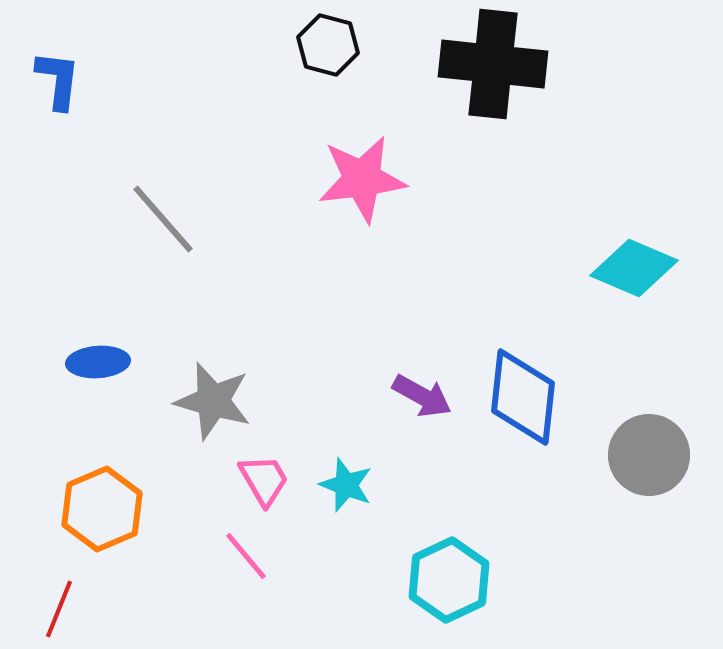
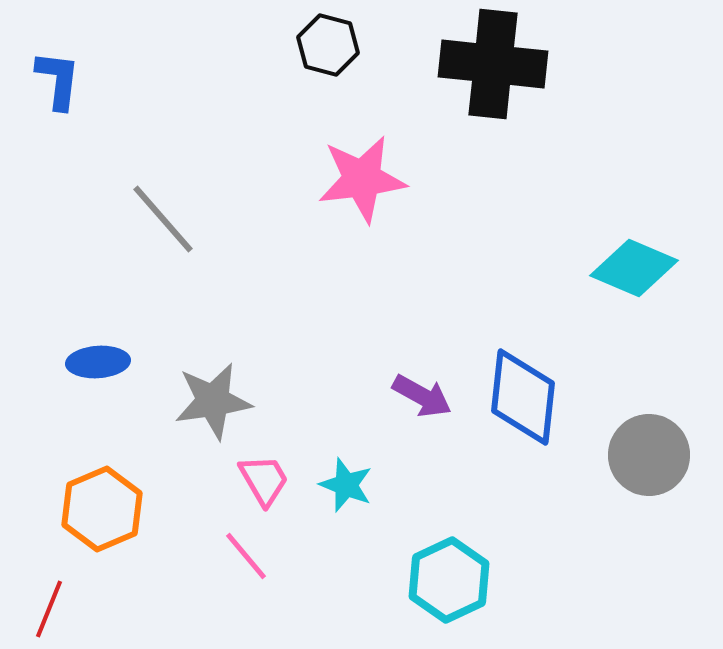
gray star: rotated 24 degrees counterclockwise
red line: moved 10 px left
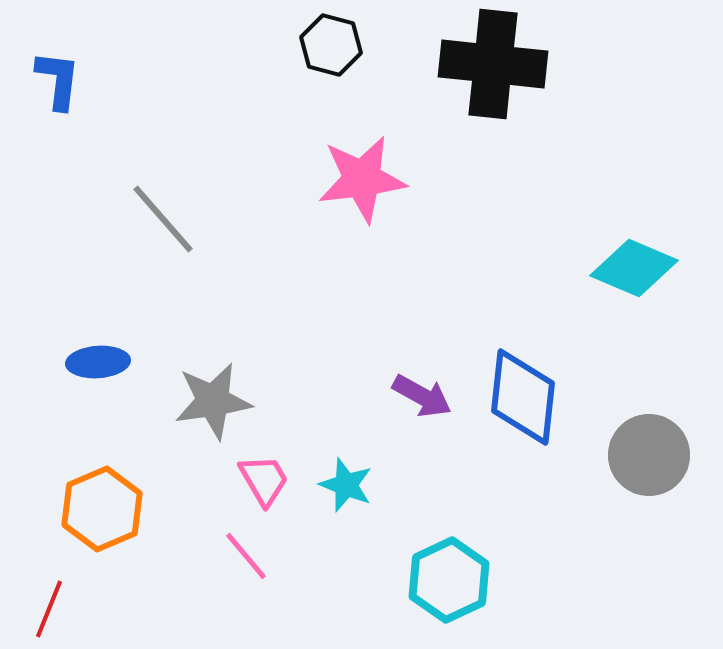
black hexagon: moved 3 px right
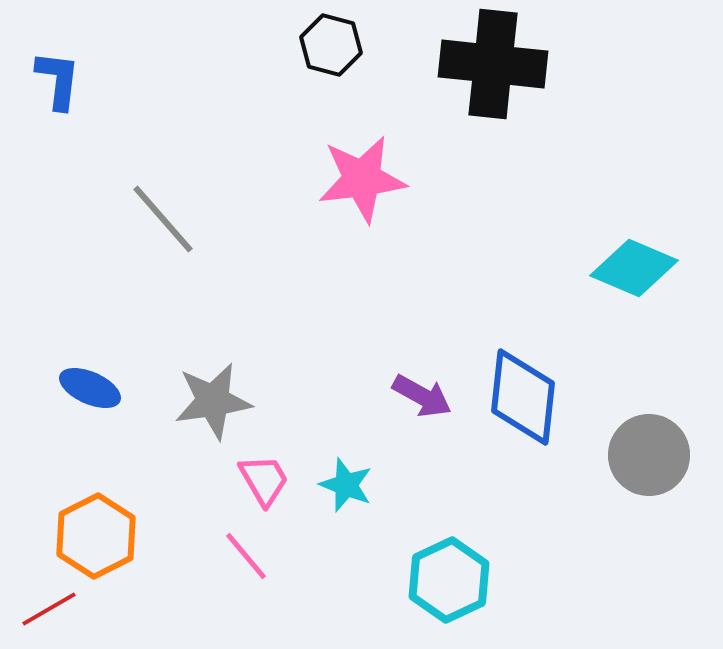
blue ellipse: moved 8 px left, 26 px down; rotated 28 degrees clockwise
orange hexagon: moved 6 px left, 27 px down; rotated 4 degrees counterclockwise
red line: rotated 38 degrees clockwise
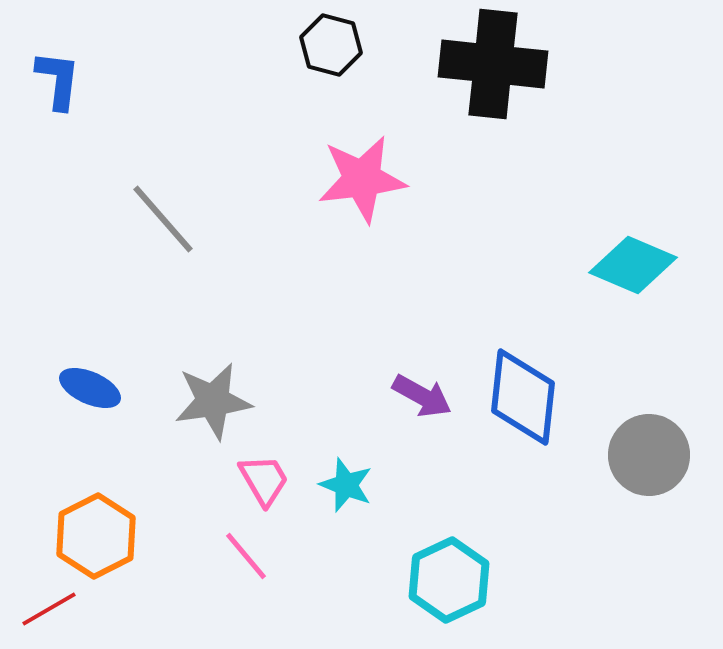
cyan diamond: moved 1 px left, 3 px up
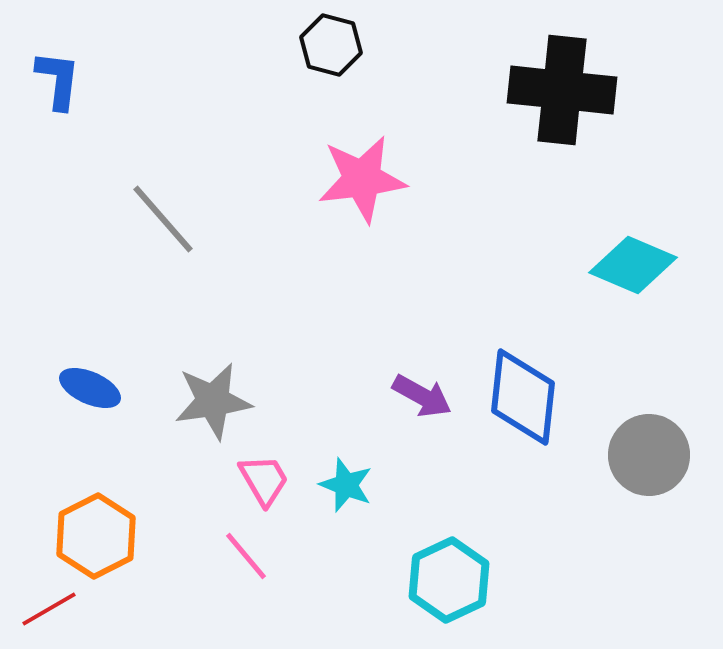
black cross: moved 69 px right, 26 px down
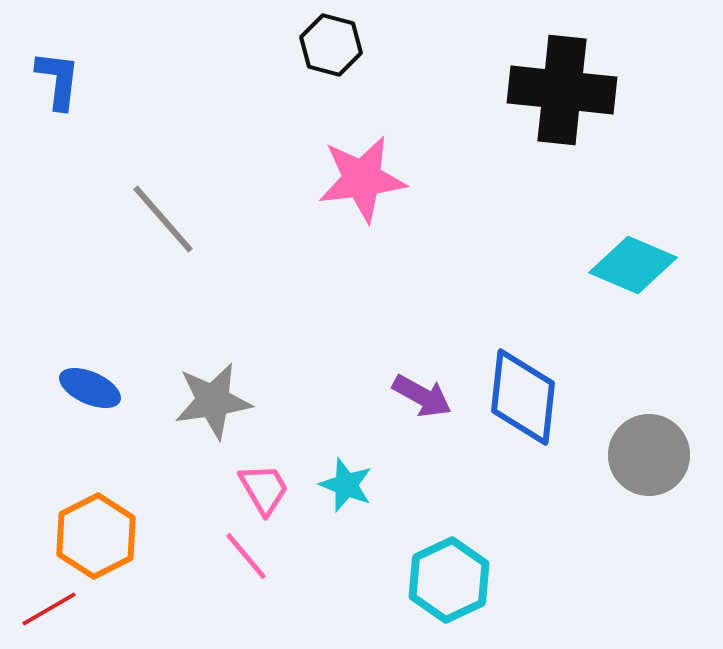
pink trapezoid: moved 9 px down
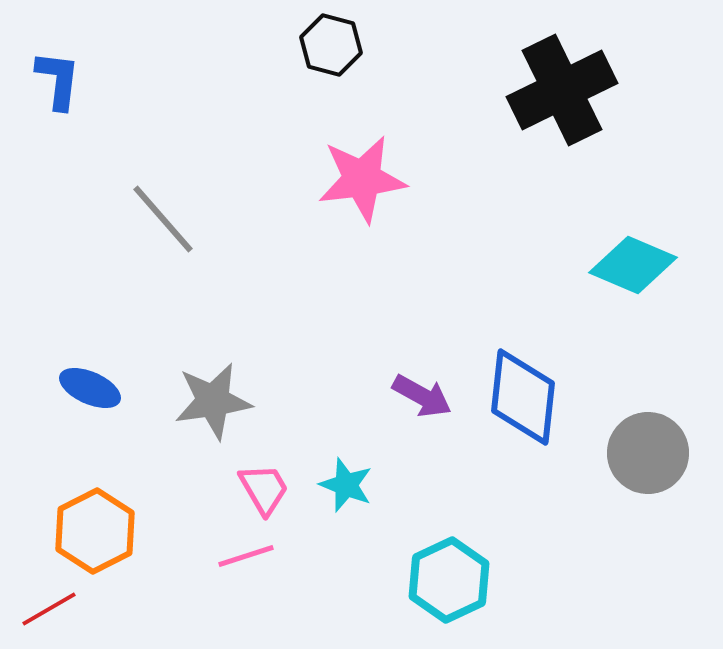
black cross: rotated 32 degrees counterclockwise
gray circle: moved 1 px left, 2 px up
orange hexagon: moved 1 px left, 5 px up
pink line: rotated 68 degrees counterclockwise
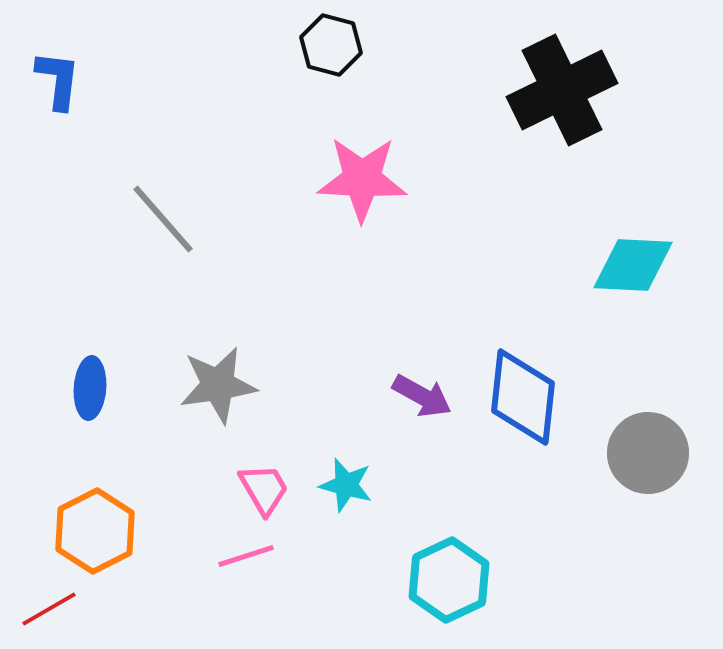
pink star: rotated 10 degrees clockwise
cyan diamond: rotated 20 degrees counterclockwise
blue ellipse: rotated 70 degrees clockwise
gray star: moved 5 px right, 16 px up
cyan star: rotated 6 degrees counterclockwise
